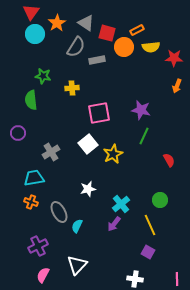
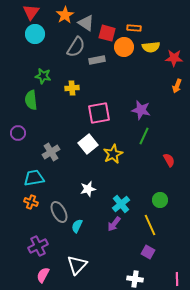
orange star: moved 8 px right, 8 px up
orange rectangle: moved 3 px left, 2 px up; rotated 32 degrees clockwise
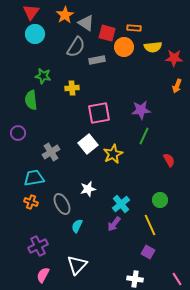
yellow semicircle: moved 2 px right
purple star: rotated 18 degrees counterclockwise
gray ellipse: moved 3 px right, 8 px up
pink line: rotated 32 degrees counterclockwise
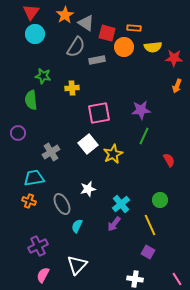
orange cross: moved 2 px left, 1 px up
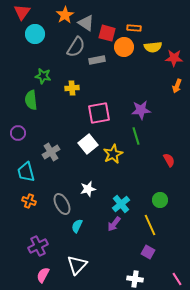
red triangle: moved 9 px left
green line: moved 8 px left; rotated 42 degrees counterclockwise
cyan trapezoid: moved 8 px left, 6 px up; rotated 95 degrees counterclockwise
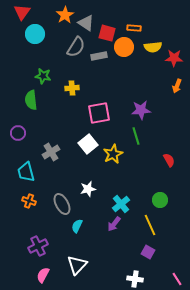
gray rectangle: moved 2 px right, 4 px up
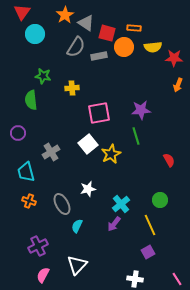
orange arrow: moved 1 px right, 1 px up
yellow star: moved 2 px left
purple square: rotated 32 degrees clockwise
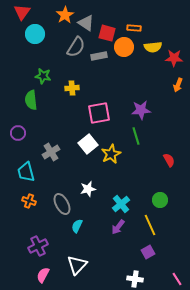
purple arrow: moved 4 px right, 3 px down
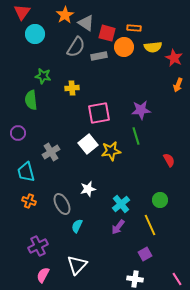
red star: rotated 24 degrees clockwise
yellow star: moved 3 px up; rotated 18 degrees clockwise
purple square: moved 3 px left, 2 px down
